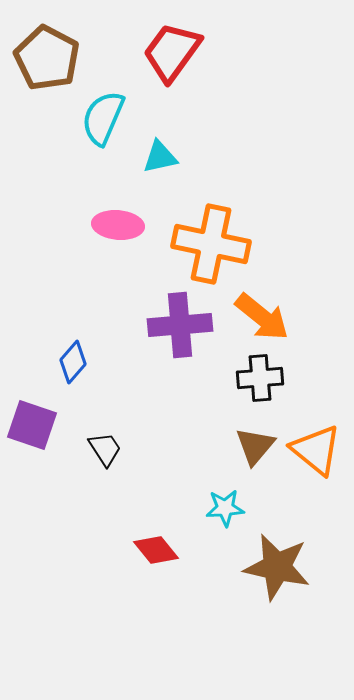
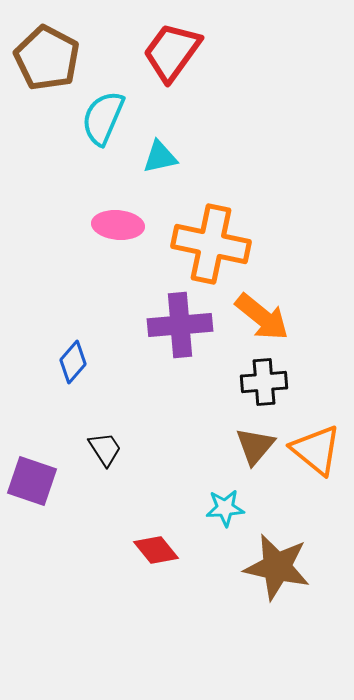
black cross: moved 4 px right, 4 px down
purple square: moved 56 px down
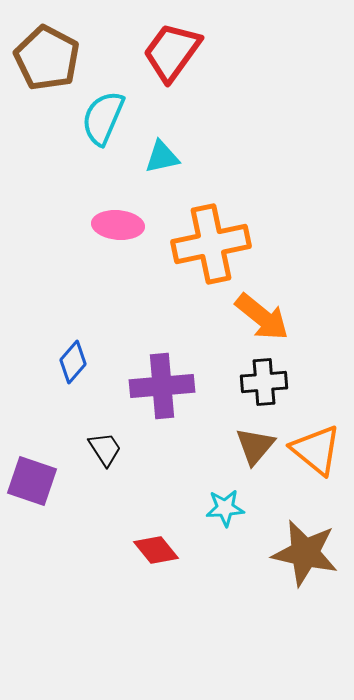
cyan triangle: moved 2 px right
orange cross: rotated 24 degrees counterclockwise
purple cross: moved 18 px left, 61 px down
brown star: moved 28 px right, 14 px up
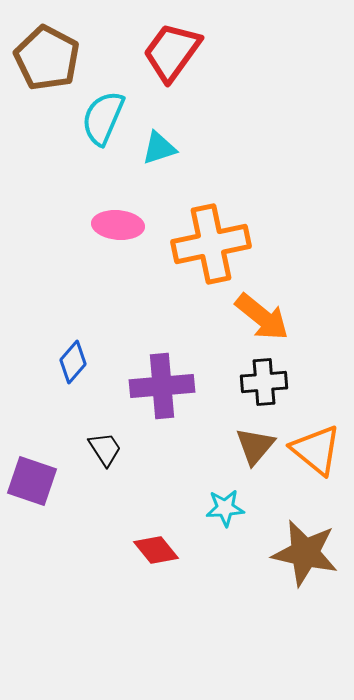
cyan triangle: moved 3 px left, 9 px up; rotated 6 degrees counterclockwise
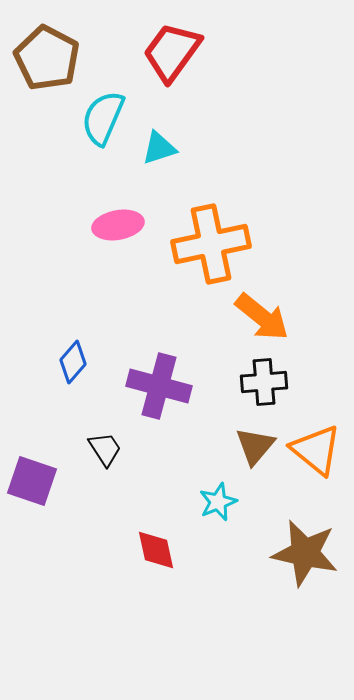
pink ellipse: rotated 15 degrees counterclockwise
purple cross: moved 3 px left; rotated 20 degrees clockwise
cyan star: moved 7 px left, 6 px up; rotated 18 degrees counterclockwise
red diamond: rotated 27 degrees clockwise
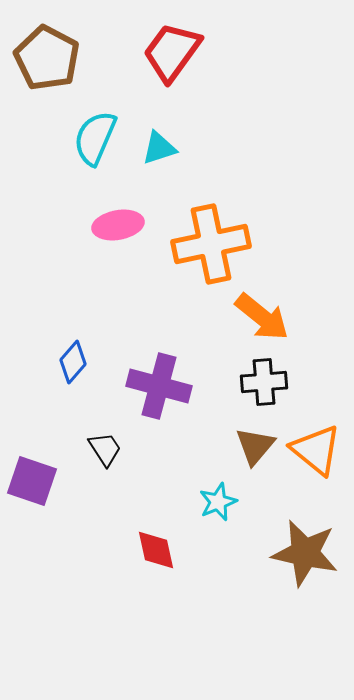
cyan semicircle: moved 8 px left, 20 px down
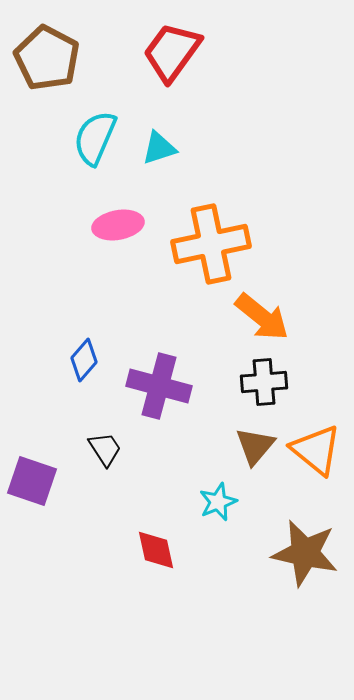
blue diamond: moved 11 px right, 2 px up
